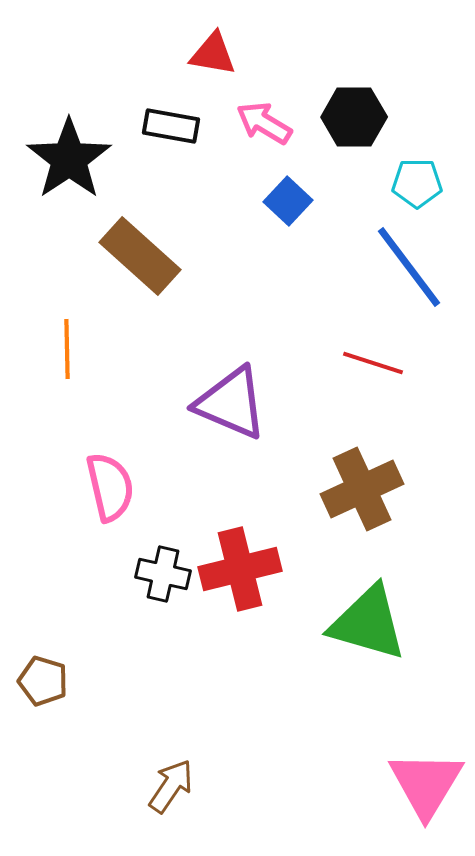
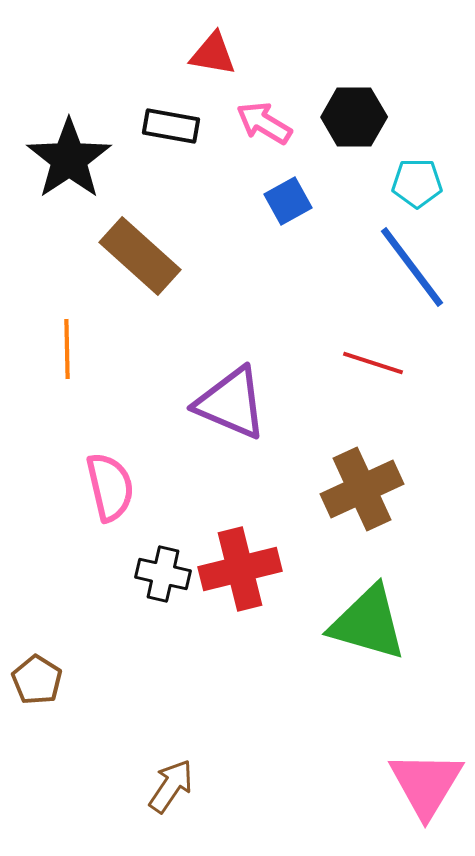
blue square: rotated 18 degrees clockwise
blue line: moved 3 px right
brown pentagon: moved 6 px left, 1 px up; rotated 15 degrees clockwise
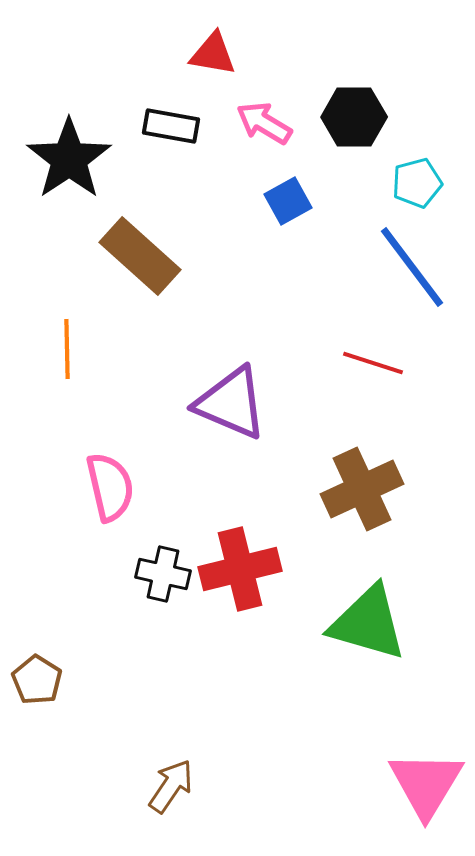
cyan pentagon: rotated 15 degrees counterclockwise
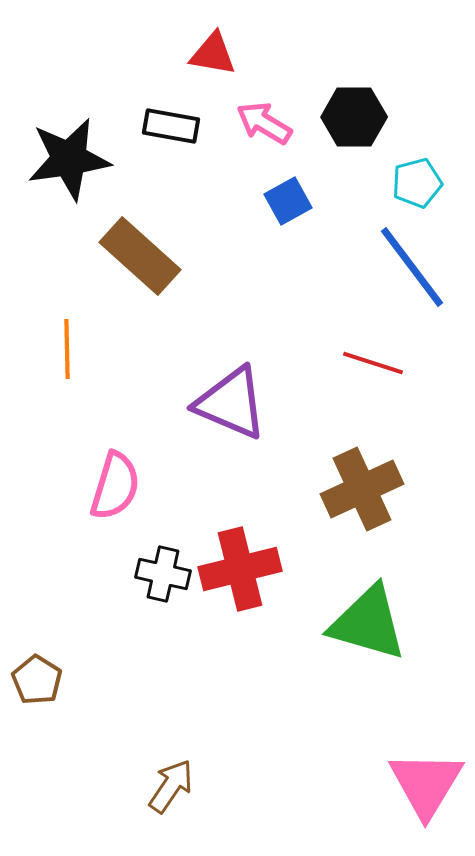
black star: rotated 26 degrees clockwise
pink semicircle: moved 5 px right, 1 px up; rotated 30 degrees clockwise
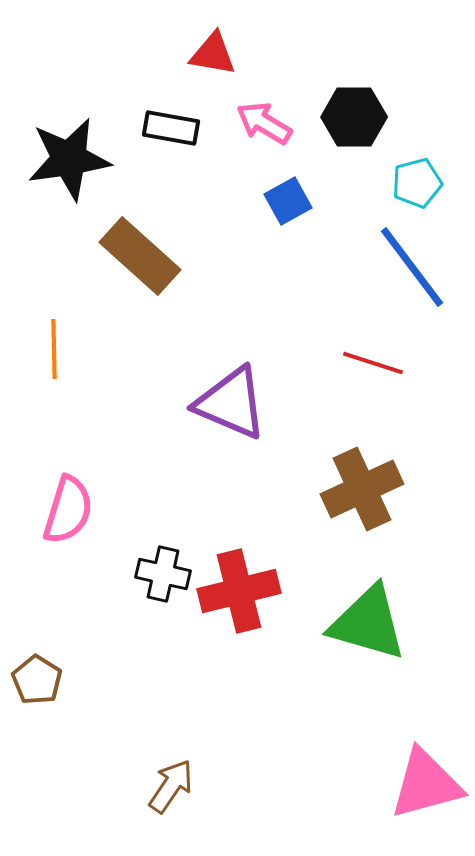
black rectangle: moved 2 px down
orange line: moved 13 px left
pink semicircle: moved 47 px left, 24 px down
red cross: moved 1 px left, 22 px down
pink triangle: rotated 44 degrees clockwise
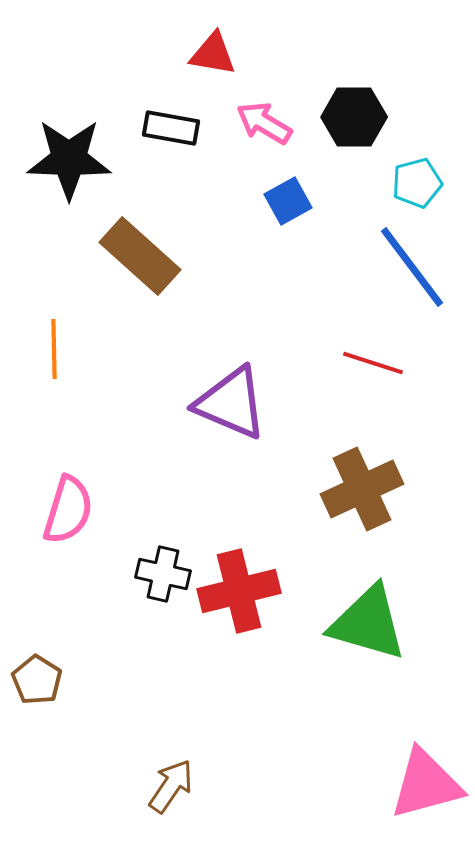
black star: rotated 10 degrees clockwise
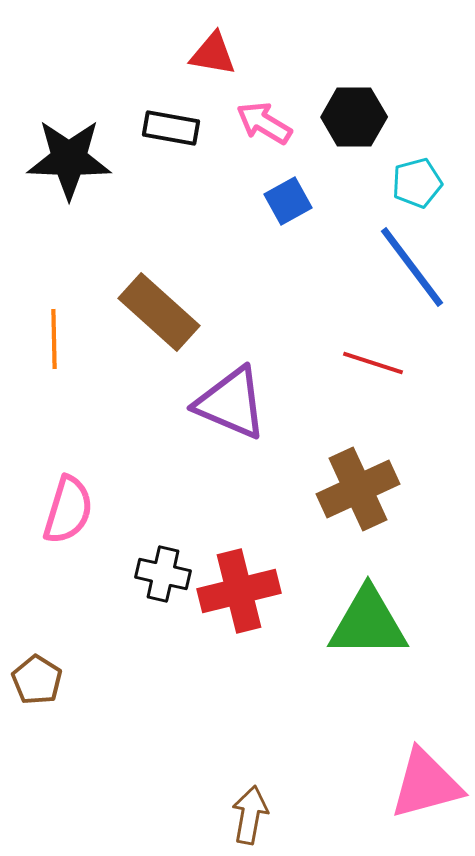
brown rectangle: moved 19 px right, 56 px down
orange line: moved 10 px up
brown cross: moved 4 px left
green triangle: rotated 16 degrees counterclockwise
brown arrow: moved 79 px right, 29 px down; rotated 24 degrees counterclockwise
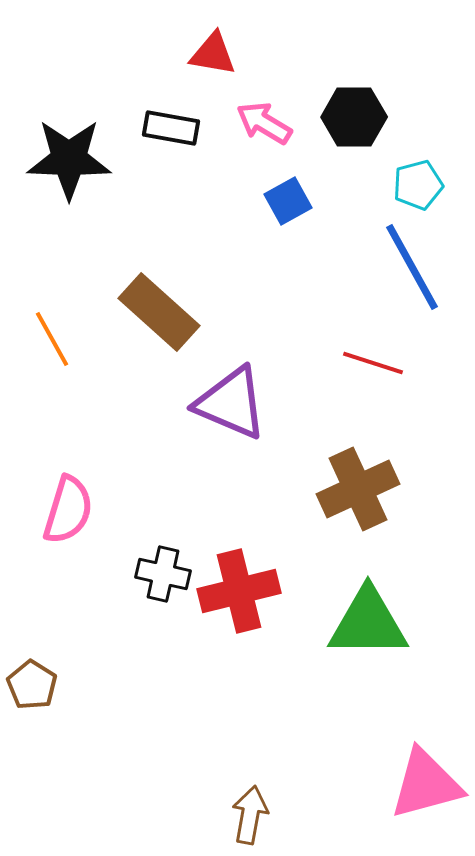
cyan pentagon: moved 1 px right, 2 px down
blue line: rotated 8 degrees clockwise
orange line: moved 2 px left; rotated 28 degrees counterclockwise
brown pentagon: moved 5 px left, 5 px down
